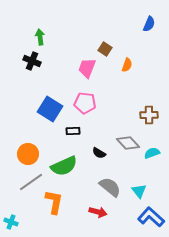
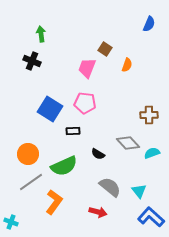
green arrow: moved 1 px right, 3 px up
black semicircle: moved 1 px left, 1 px down
orange L-shape: rotated 25 degrees clockwise
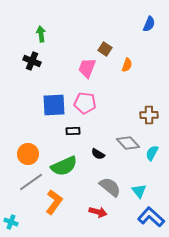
blue square: moved 4 px right, 4 px up; rotated 35 degrees counterclockwise
cyan semicircle: rotated 42 degrees counterclockwise
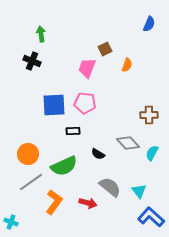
brown square: rotated 32 degrees clockwise
red arrow: moved 10 px left, 9 px up
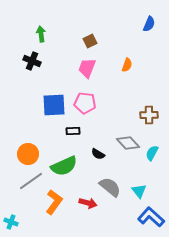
brown square: moved 15 px left, 8 px up
gray line: moved 1 px up
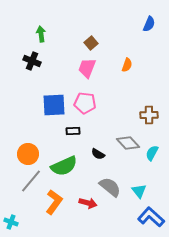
brown square: moved 1 px right, 2 px down; rotated 16 degrees counterclockwise
gray line: rotated 15 degrees counterclockwise
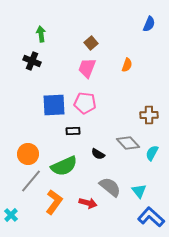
cyan cross: moved 7 px up; rotated 24 degrees clockwise
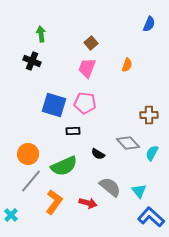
blue square: rotated 20 degrees clockwise
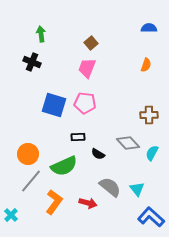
blue semicircle: moved 4 px down; rotated 112 degrees counterclockwise
black cross: moved 1 px down
orange semicircle: moved 19 px right
black rectangle: moved 5 px right, 6 px down
cyan triangle: moved 2 px left, 2 px up
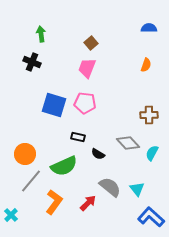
black rectangle: rotated 16 degrees clockwise
orange circle: moved 3 px left
red arrow: rotated 60 degrees counterclockwise
